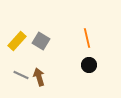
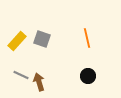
gray square: moved 1 px right, 2 px up; rotated 12 degrees counterclockwise
black circle: moved 1 px left, 11 px down
brown arrow: moved 5 px down
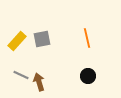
gray square: rotated 30 degrees counterclockwise
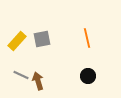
brown arrow: moved 1 px left, 1 px up
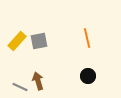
gray square: moved 3 px left, 2 px down
gray line: moved 1 px left, 12 px down
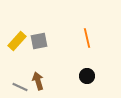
black circle: moved 1 px left
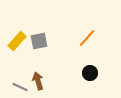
orange line: rotated 54 degrees clockwise
black circle: moved 3 px right, 3 px up
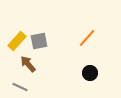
brown arrow: moved 10 px left, 17 px up; rotated 24 degrees counterclockwise
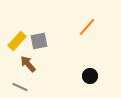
orange line: moved 11 px up
black circle: moved 3 px down
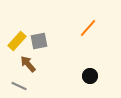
orange line: moved 1 px right, 1 px down
gray line: moved 1 px left, 1 px up
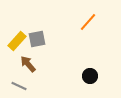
orange line: moved 6 px up
gray square: moved 2 px left, 2 px up
